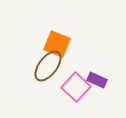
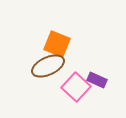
brown ellipse: rotated 28 degrees clockwise
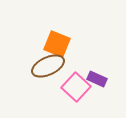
purple rectangle: moved 1 px up
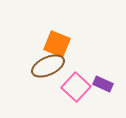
purple rectangle: moved 6 px right, 5 px down
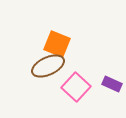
purple rectangle: moved 9 px right
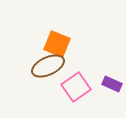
pink square: rotated 12 degrees clockwise
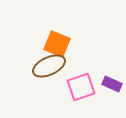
brown ellipse: moved 1 px right
pink square: moved 5 px right; rotated 16 degrees clockwise
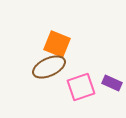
brown ellipse: moved 1 px down
purple rectangle: moved 1 px up
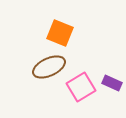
orange square: moved 3 px right, 11 px up
pink square: rotated 12 degrees counterclockwise
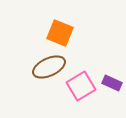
pink square: moved 1 px up
